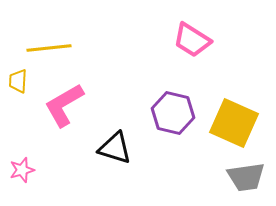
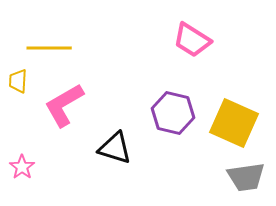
yellow line: rotated 6 degrees clockwise
pink star: moved 3 px up; rotated 20 degrees counterclockwise
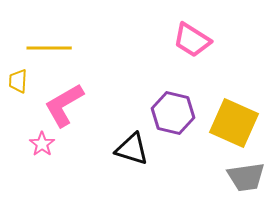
black triangle: moved 17 px right, 1 px down
pink star: moved 20 px right, 23 px up
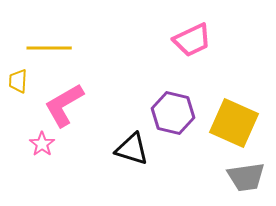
pink trapezoid: rotated 57 degrees counterclockwise
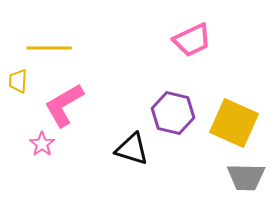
gray trapezoid: rotated 9 degrees clockwise
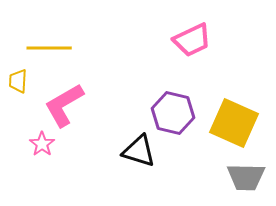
black triangle: moved 7 px right, 2 px down
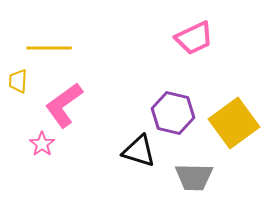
pink trapezoid: moved 2 px right, 2 px up
pink L-shape: rotated 6 degrees counterclockwise
yellow square: rotated 30 degrees clockwise
gray trapezoid: moved 52 px left
